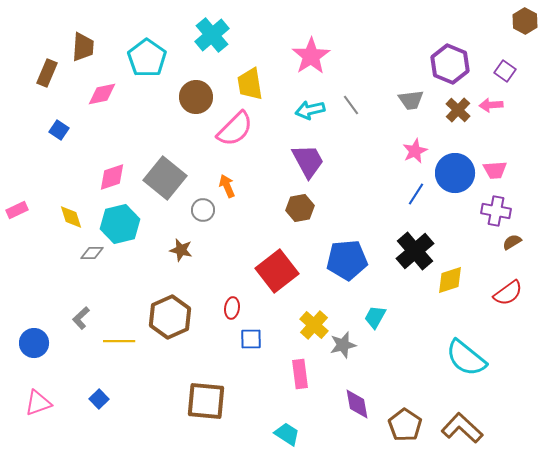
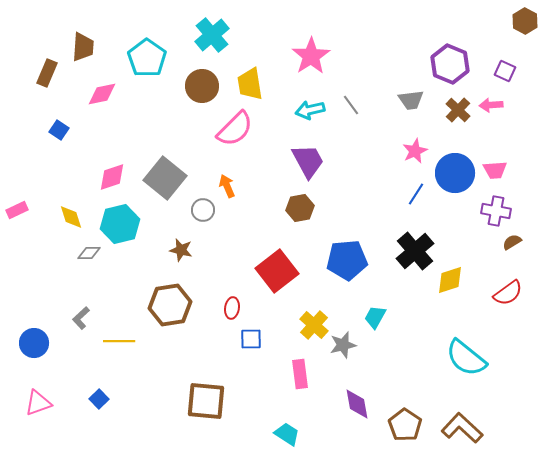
purple square at (505, 71): rotated 10 degrees counterclockwise
brown circle at (196, 97): moved 6 px right, 11 px up
gray diamond at (92, 253): moved 3 px left
brown hexagon at (170, 317): moved 12 px up; rotated 15 degrees clockwise
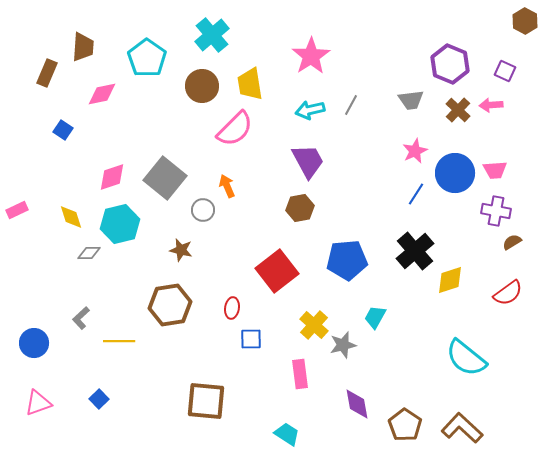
gray line at (351, 105): rotated 65 degrees clockwise
blue square at (59, 130): moved 4 px right
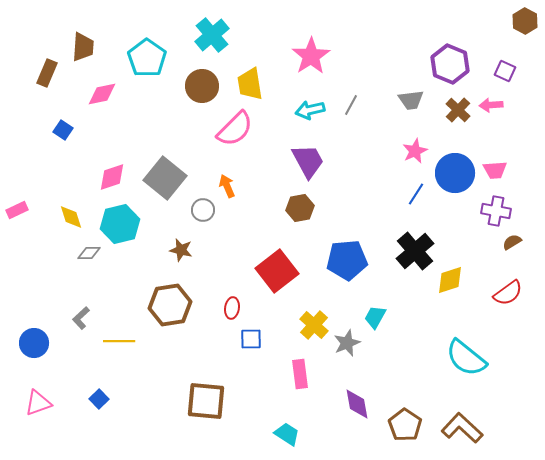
gray star at (343, 345): moved 4 px right, 2 px up; rotated 8 degrees counterclockwise
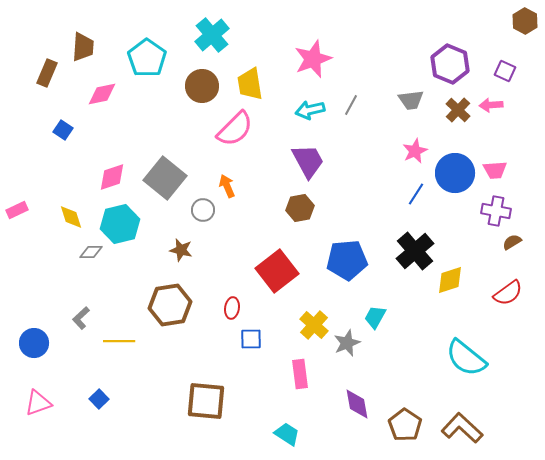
pink star at (311, 56): moved 2 px right, 3 px down; rotated 12 degrees clockwise
gray diamond at (89, 253): moved 2 px right, 1 px up
